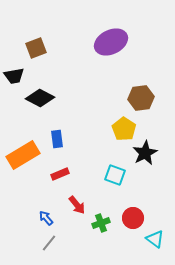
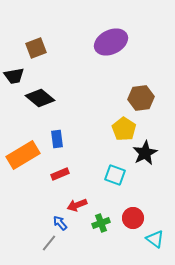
black diamond: rotated 12 degrees clockwise
red arrow: rotated 108 degrees clockwise
blue arrow: moved 14 px right, 5 px down
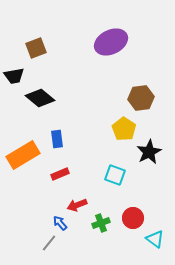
black star: moved 4 px right, 1 px up
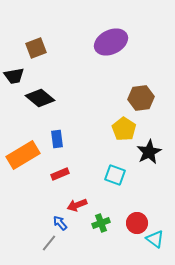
red circle: moved 4 px right, 5 px down
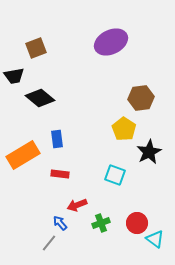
red rectangle: rotated 30 degrees clockwise
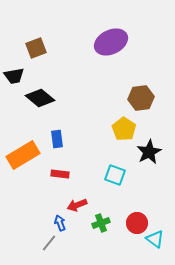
blue arrow: rotated 21 degrees clockwise
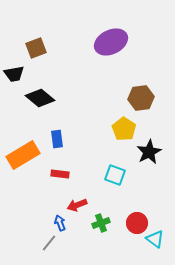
black trapezoid: moved 2 px up
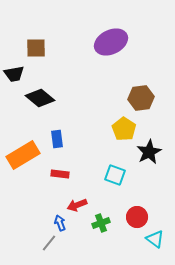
brown square: rotated 20 degrees clockwise
red circle: moved 6 px up
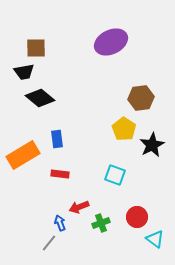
black trapezoid: moved 10 px right, 2 px up
black star: moved 3 px right, 7 px up
red arrow: moved 2 px right, 2 px down
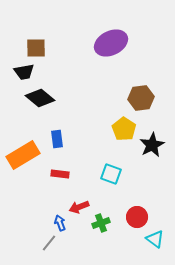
purple ellipse: moved 1 px down
cyan square: moved 4 px left, 1 px up
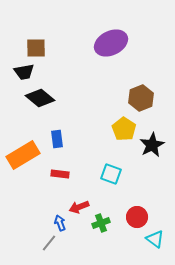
brown hexagon: rotated 15 degrees counterclockwise
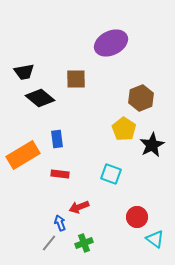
brown square: moved 40 px right, 31 px down
green cross: moved 17 px left, 20 px down
